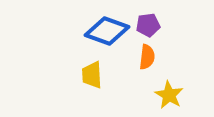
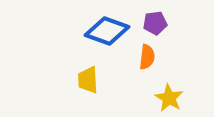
purple pentagon: moved 7 px right, 2 px up
yellow trapezoid: moved 4 px left, 5 px down
yellow star: moved 3 px down
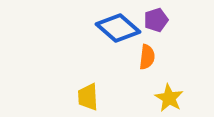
purple pentagon: moved 1 px right, 3 px up; rotated 10 degrees counterclockwise
blue diamond: moved 11 px right, 3 px up; rotated 21 degrees clockwise
yellow trapezoid: moved 17 px down
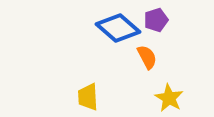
orange semicircle: rotated 35 degrees counterclockwise
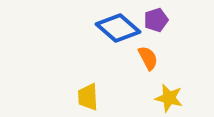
orange semicircle: moved 1 px right, 1 px down
yellow star: rotated 16 degrees counterclockwise
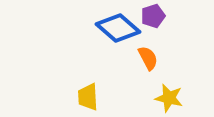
purple pentagon: moved 3 px left, 4 px up
